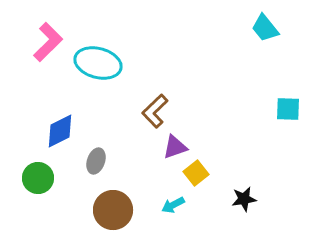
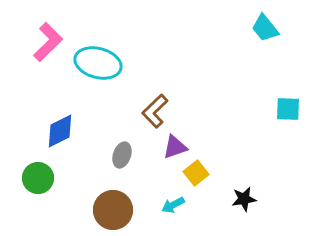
gray ellipse: moved 26 px right, 6 px up
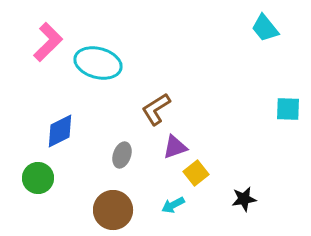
brown L-shape: moved 1 px right, 2 px up; rotated 12 degrees clockwise
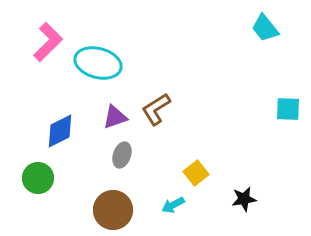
purple triangle: moved 60 px left, 30 px up
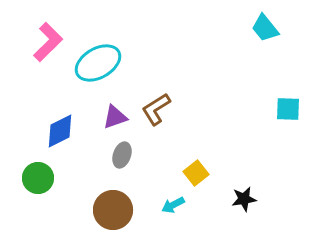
cyan ellipse: rotated 45 degrees counterclockwise
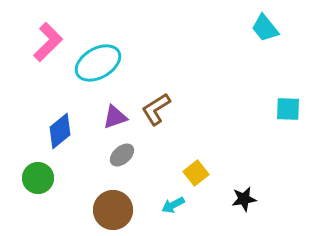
blue diamond: rotated 12 degrees counterclockwise
gray ellipse: rotated 30 degrees clockwise
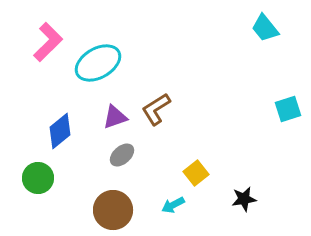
cyan square: rotated 20 degrees counterclockwise
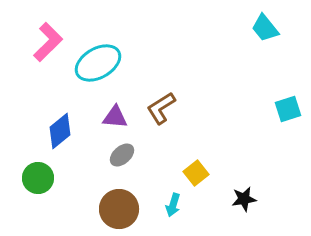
brown L-shape: moved 5 px right, 1 px up
purple triangle: rotated 24 degrees clockwise
cyan arrow: rotated 45 degrees counterclockwise
brown circle: moved 6 px right, 1 px up
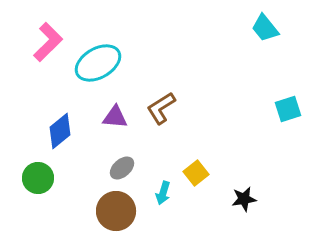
gray ellipse: moved 13 px down
cyan arrow: moved 10 px left, 12 px up
brown circle: moved 3 px left, 2 px down
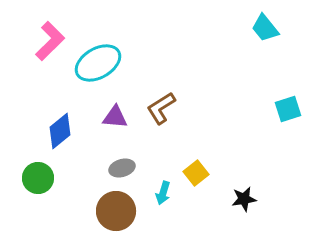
pink L-shape: moved 2 px right, 1 px up
gray ellipse: rotated 25 degrees clockwise
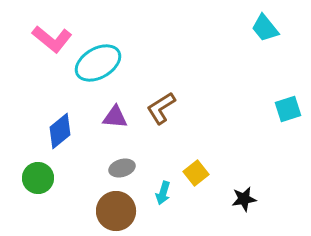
pink L-shape: moved 2 px right, 2 px up; rotated 84 degrees clockwise
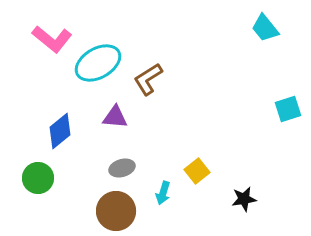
brown L-shape: moved 13 px left, 29 px up
yellow square: moved 1 px right, 2 px up
